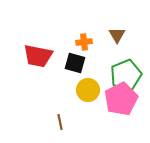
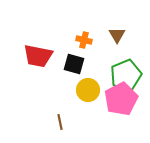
orange cross: moved 2 px up; rotated 21 degrees clockwise
black square: moved 1 px left, 1 px down
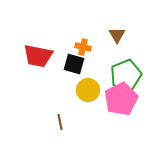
orange cross: moved 1 px left, 7 px down
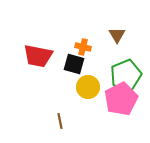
yellow circle: moved 3 px up
brown line: moved 1 px up
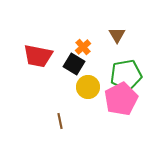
orange cross: rotated 35 degrees clockwise
black square: rotated 15 degrees clockwise
green pentagon: rotated 12 degrees clockwise
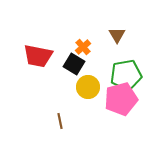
pink pentagon: rotated 12 degrees clockwise
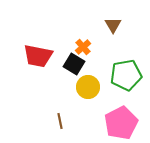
brown triangle: moved 4 px left, 10 px up
pink pentagon: moved 24 px down; rotated 12 degrees counterclockwise
